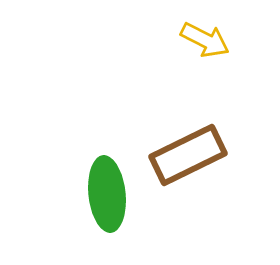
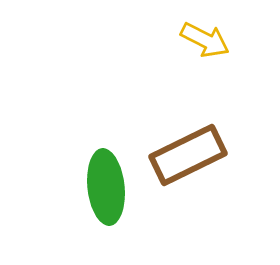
green ellipse: moved 1 px left, 7 px up
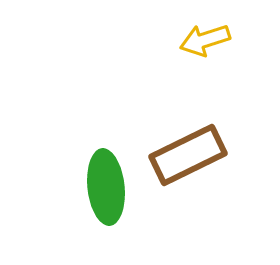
yellow arrow: rotated 135 degrees clockwise
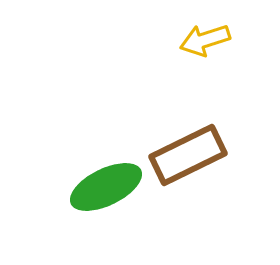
green ellipse: rotated 70 degrees clockwise
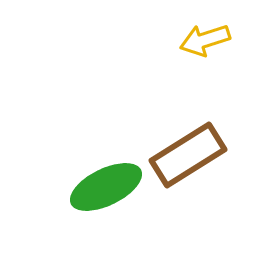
brown rectangle: rotated 6 degrees counterclockwise
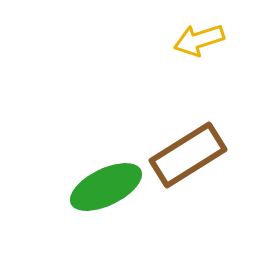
yellow arrow: moved 6 px left
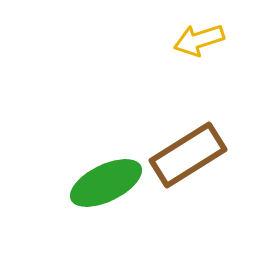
green ellipse: moved 4 px up
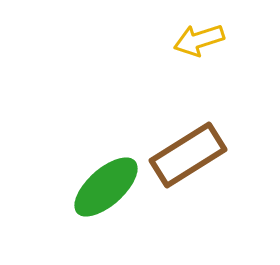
green ellipse: moved 4 px down; rotated 16 degrees counterclockwise
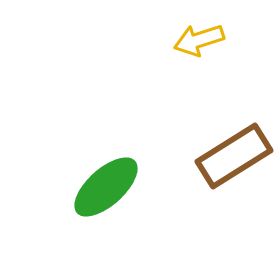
brown rectangle: moved 46 px right, 1 px down
